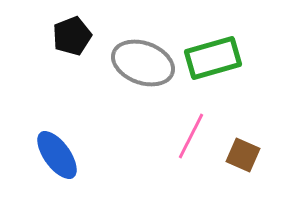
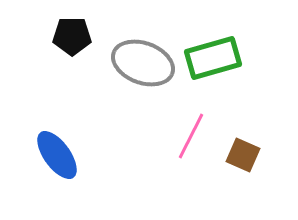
black pentagon: rotated 21 degrees clockwise
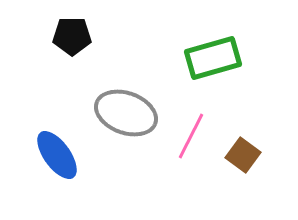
gray ellipse: moved 17 px left, 50 px down
brown square: rotated 12 degrees clockwise
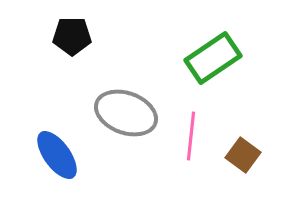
green rectangle: rotated 18 degrees counterclockwise
pink line: rotated 21 degrees counterclockwise
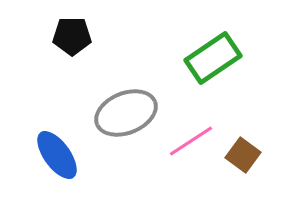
gray ellipse: rotated 42 degrees counterclockwise
pink line: moved 5 px down; rotated 51 degrees clockwise
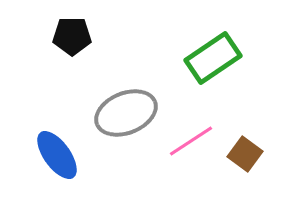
brown square: moved 2 px right, 1 px up
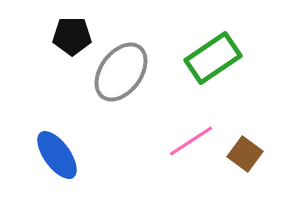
gray ellipse: moved 5 px left, 41 px up; rotated 32 degrees counterclockwise
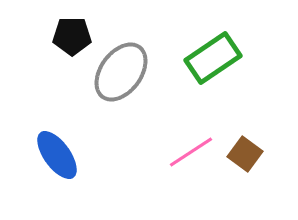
pink line: moved 11 px down
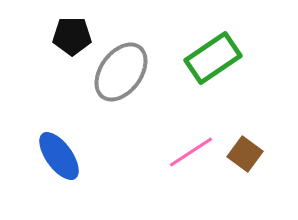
blue ellipse: moved 2 px right, 1 px down
